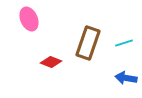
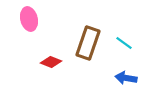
pink ellipse: rotated 10 degrees clockwise
cyan line: rotated 54 degrees clockwise
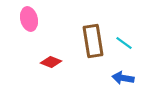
brown rectangle: moved 5 px right, 2 px up; rotated 28 degrees counterclockwise
blue arrow: moved 3 px left
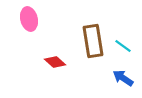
cyan line: moved 1 px left, 3 px down
red diamond: moved 4 px right; rotated 20 degrees clockwise
blue arrow: rotated 25 degrees clockwise
